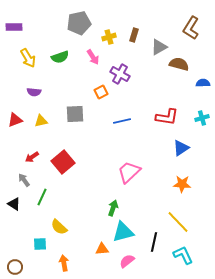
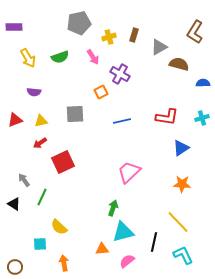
brown L-shape: moved 4 px right, 4 px down
red arrow: moved 8 px right, 14 px up
red square: rotated 15 degrees clockwise
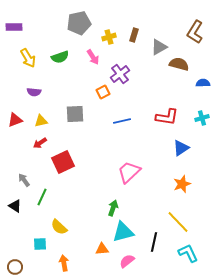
purple cross: rotated 24 degrees clockwise
orange square: moved 2 px right
orange star: rotated 24 degrees counterclockwise
black triangle: moved 1 px right, 2 px down
cyan L-shape: moved 5 px right, 2 px up
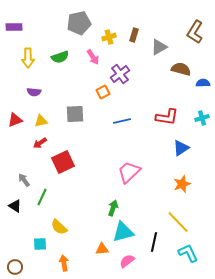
yellow arrow: rotated 30 degrees clockwise
brown semicircle: moved 2 px right, 5 px down
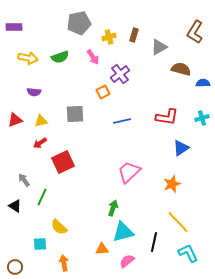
yellow arrow: rotated 78 degrees counterclockwise
orange star: moved 10 px left
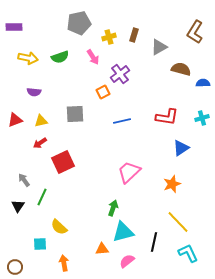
black triangle: moved 3 px right; rotated 32 degrees clockwise
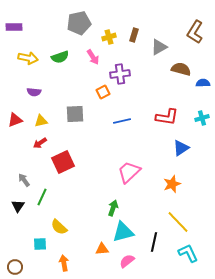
purple cross: rotated 30 degrees clockwise
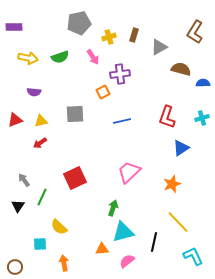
red L-shape: rotated 100 degrees clockwise
red square: moved 12 px right, 16 px down
cyan L-shape: moved 5 px right, 3 px down
